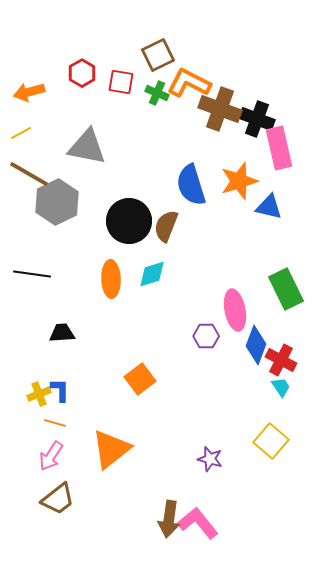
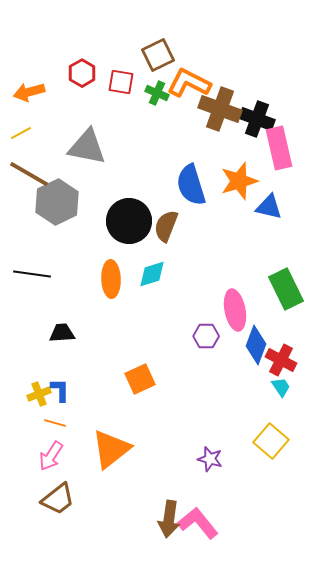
orange square: rotated 12 degrees clockwise
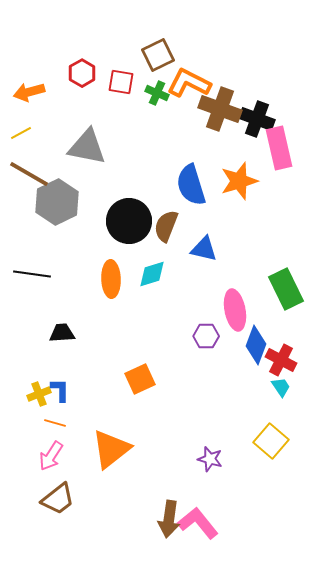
blue triangle: moved 65 px left, 42 px down
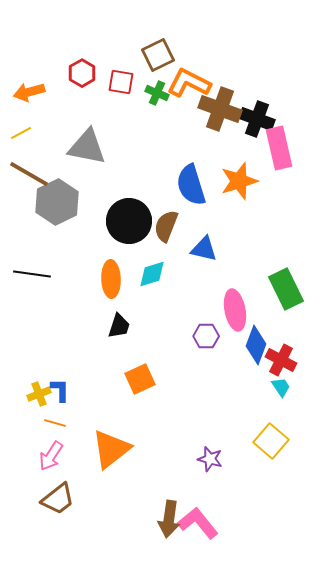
black trapezoid: moved 57 px right, 7 px up; rotated 112 degrees clockwise
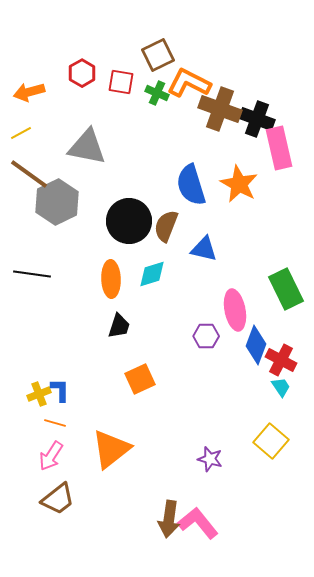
brown line: rotated 6 degrees clockwise
orange star: moved 3 px down; rotated 27 degrees counterclockwise
